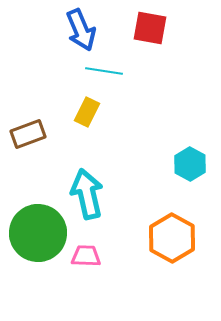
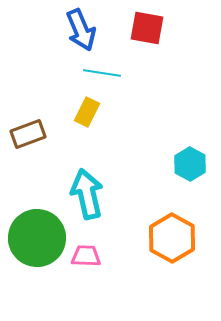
red square: moved 3 px left
cyan line: moved 2 px left, 2 px down
green circle: moved 1 px left, 5 px down
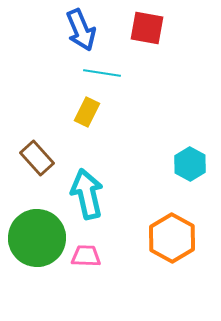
brown rectangle: moved 9 px right, 24 px down; rotated 68 degrees clockwise
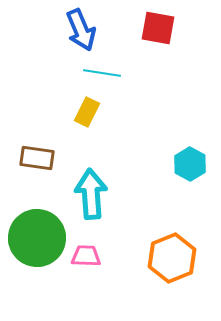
red square: moved 11 px right
brown rectangle: rotated 40 degrees counterclockwise
cyan arrow: moved 4 px right; rotated 9 degrees clockwise
orange hexagon: moved 20 px down; rotated 9 degrees clockwise
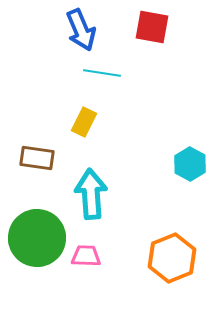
red square: moved 6 px left, 1 px up
yellow rectangle: moved 3 px left, 10 px down
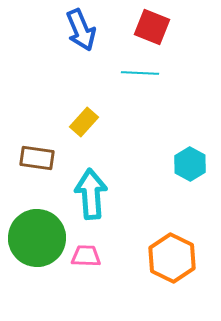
red square: rotated 12 degrees clockwise
cyan line: moved 38 px right; rotated 6 degrees counterclockwise
yellow rectangle: rotated 16 degrees clockwise
orange hexagon: rotated 12 degrees counterclockwise
